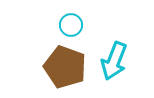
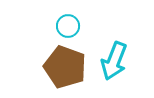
cyan circle: moved 3 px left, 1 px down
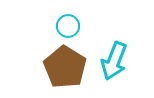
brown pentagon: rotated 12 degrees clockwise
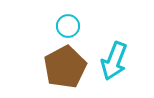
brown pentagon: rotated 12 degrees clockwise
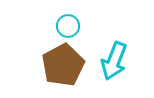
brown pentagon: moved 2 px left, 2 px up
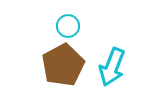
cyan arrow: moved 2 px left, 6 px down
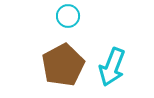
cyan circle: moved 10 px up
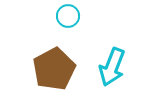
brown pentagon: moved 9 px left, 4 px down
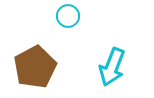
brown pentagon: moved 19 px left, 2 px up
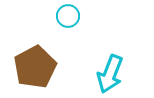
cyan arrow: moved 2 px left, 7 px down
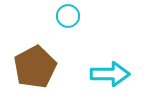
cyan arrow: rotated 111 degrees counterclockwise
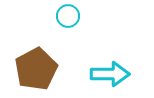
brown pentagon: moved 1 px right, 2 px down
